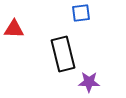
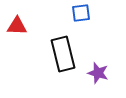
red triangle: moved 3 px right, 3 px up
purple star: moved 9 px right, 9 px up; rotated 15 degrees clockwise
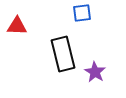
blue square: moved 1 px right
purple star: moved 3 px left, 1 px up; rotated 15 degrees clockwise
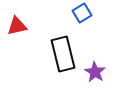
blue square: rotated 24 degrees counterclockwise
red triangle: rotated 15 degrees counterclockwise
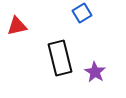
black rectangle: moved 3 px left, 4 px down
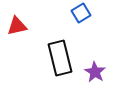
blue square: moved 1 px left
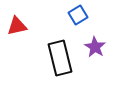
blue square: moved 3 px left, 2 px down
purple star: moved 25 px up
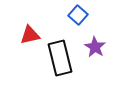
blue square: rotated 18 degrees counterclockwise
red triangle: moved 13 px right, 9 px down
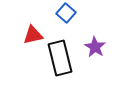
blue square: moved 12 px left, 2 px up
red triangle: moved 3 px right
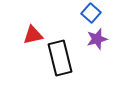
blue square: moved 25 px right
purple star: moved 2 px right, 8 px up; rotated 25 degrees clockwise
